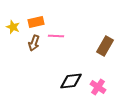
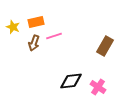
pink line: moved 2 px left; rotated 21 degrees counterclockwise
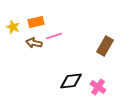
brown arrow: rotated 84 degrees clockwise
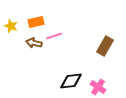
yellow star: moved 2 px left, 1 px up
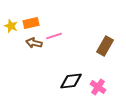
orange rectangle: moved 5 px left, 1 px down
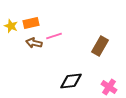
brown rectangle: moved 5 px left
pink cross: moved 11 px right
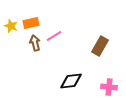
pink line: rotated 14 degrees counterclockwise
brown arrow: moved 1 px right; rotated 63 degrees clockwise
pink cross: rotated 28 degrees counterclockwise
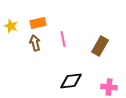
orange rectangle: moved 7 px right
pink line: moved 9 px right, 3 px down; rotated 70 degrees counterclockwise
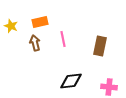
orange rectangle: moved 2 px right, 1 px up
brown rectangle: rotated 18 degrees counterclockwise
